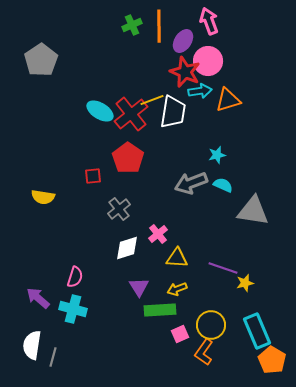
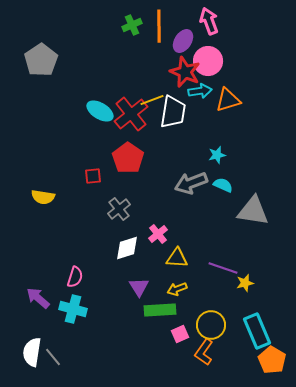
white semicircle: moved 7 px down
gray line: rotated 54 degrees counterclockwise
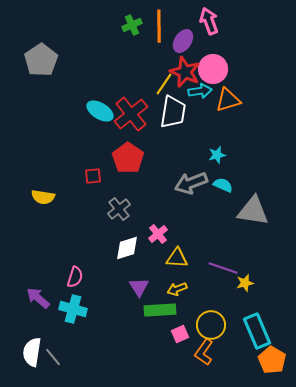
pink circle: moved 5 px right, 8 px down
yellow line: moved 12 px right, 16 px up; rotated 35 degrees counterclockwise
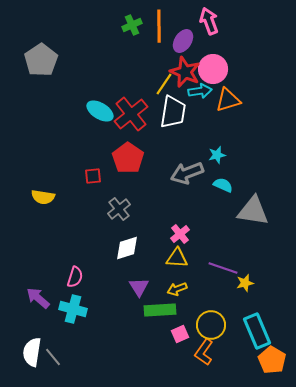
gray arrow: moved 4 px left, 10 px up
pink cross: moved 22 px right
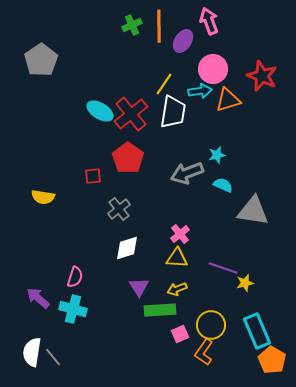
red star: moved 77 px right, 4 px down
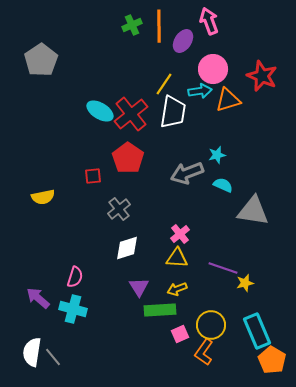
yellow semicircle: rotated 20 degrees counterclockwise
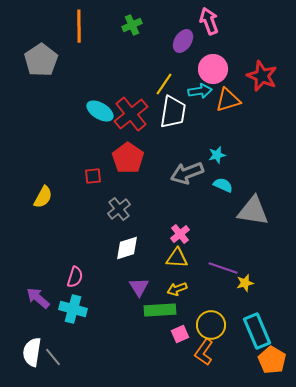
orange line: moved 80 px left
yellow semicircle: rotated 50 degrees counterclockwise
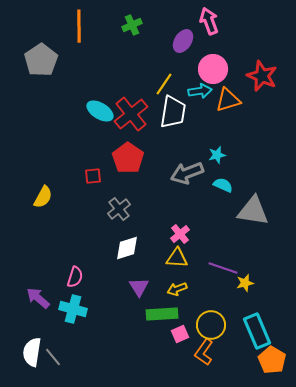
green rectangle: moved 2 px right, 4 px down
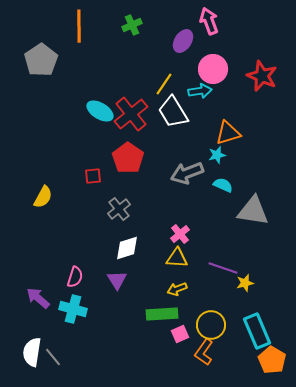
orange triangle: moved 33 px down
white trapezoid: rotated 140 degrees clockwise
purple triangle: moved 22 px left, 7 px up
